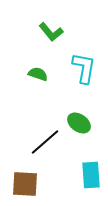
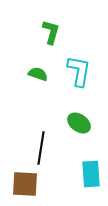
green L-shape: rotated 125 degrees counterclockwise
cyan L-shape: moved 5 px left, 3 px down
black line: moved 4 px left, 6 px down; rotated 40 degrees counterclockwise
cyan rectangle: moved 1 px up
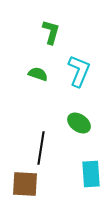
cyan L-shape: rotated 12 degrees clockwise
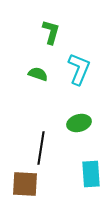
cyan L-shape: moved 2 px up
green ellipse: rotated 50 degrees counterclockwise
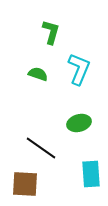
black line: rotated 64 degrees counterclockwise
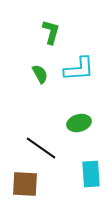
cyan L-shape: rotated 64 degrees clockwise
green semicircle: moved 2 px right; rotated 42 degrees clockwise
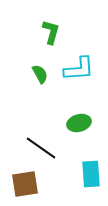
brown square: rotated 12 degrees counterclockwise
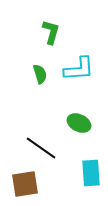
green semicircle: rotated 12 degrees clockwise
green ellipse: rotated 40 degrees clockwise
cyan rectangle: moved 1 px up
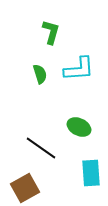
green ellipse: moved 4 px down
brown square: moved 4 px down; rotated 20 degrees counterclockwise
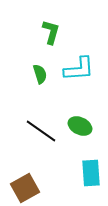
green ellipse: moved 1 px right, 1 px up
black line: moved 17 px up
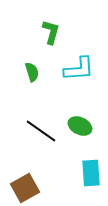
green semicircle: moved 8 px left, 2 px up
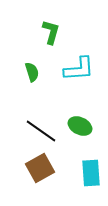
brown square: moved 15 px right, 20 px up
